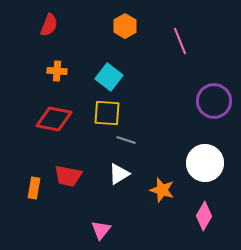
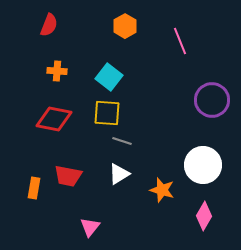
purple circle: moved 2 px left, 1 px up
gray line: moved 4 px left, 1 px down
white circle: moved 2 px left, 2 px down
pink triangle: moved 11 px left, 3 px up
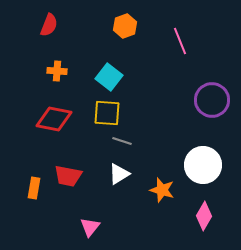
orange hexagon: rotated 10 degrees clockwise
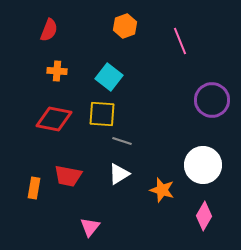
red semicircle: moved 5 px down
yellow square: moved 5 px left, 1 px down
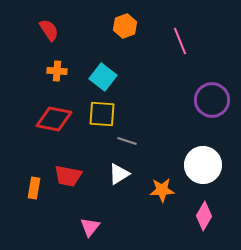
red semicircle: rotated 55 degrees counterclockwise
cyan square: moved 6 px left
gray line: moved 5 px right
orange star: rotated 20 degrees counterclockwise
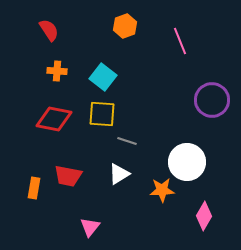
white circle: moved 16 px left, 3 px up
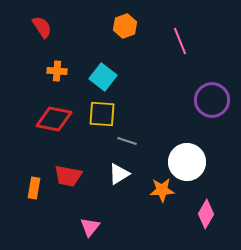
red semicircle: moved 7 px left, 3 px up
pink diamond: moved 2 px right, 2 px up
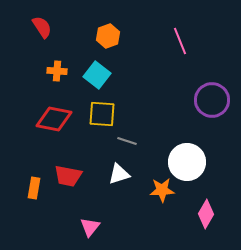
orange hexagon: moved 17 px left, 10 px down
cyan square: moved 6 px left, 2 px up
white triangle: rotated 15 degrees clockwise
